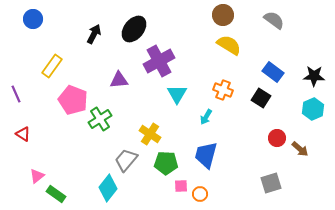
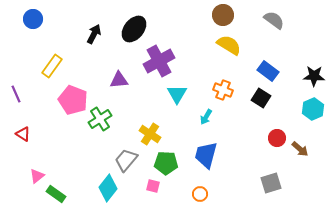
blue rectangle: moved 5 px left, 1 px up
pink square: moved 28 px left; rotated 16 degrees clockwise
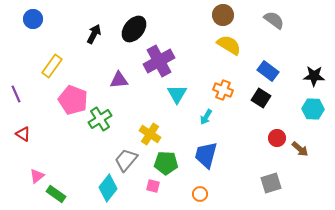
cyan hexagon: rotated 25 degrees clockwise
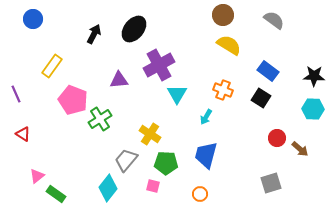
purple cross: moved 4 px down
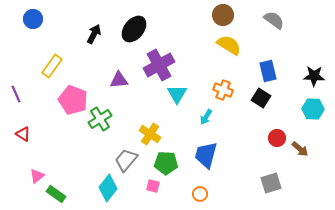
blue rectangle: rotated 40 degrees clockwise
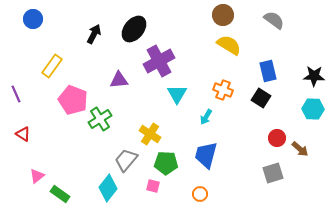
purple cross: moved 4 px up
gray square: moved 2 px right, 10 px up
green rectangle: moved 4 px right
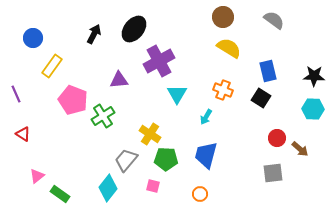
brown circle: moved 2 px down
blue circle: moved 19 px down
yellow semicircle: moved 3 px down
green cross: moved 3 px right, 3 px up
green pentagon: moved 4 px up
gray square: rotated 10 degrees clockwise
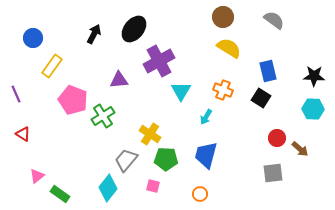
cyan triangle: moved 4 px right, 3 px up
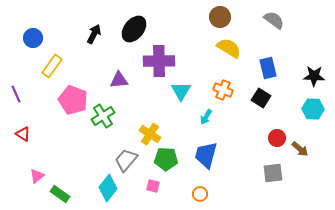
brown circle: moved 3 px left
purple cross: rotated 28 degrees clockwise
blue rectangle: moved 3 px up
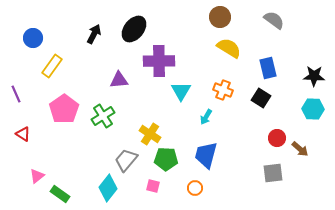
pink pentagon: moved 9 px left, 9 px down; rotated 16 degrees clockwise
orange circle: moved 5 px left, 6 px up
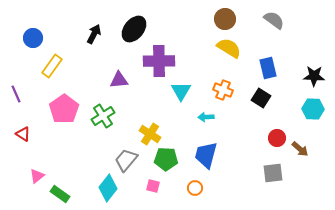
brown circle: moved 5 px right, 2 px down
cyan arrow: rotated 56 degrees clockwise
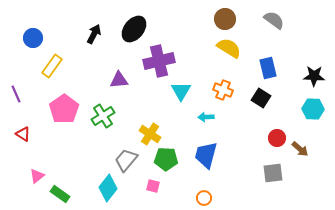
purple cross: rotated 12 degrees counterclockwise
orange circle: moved 9 px right, 10 px down
